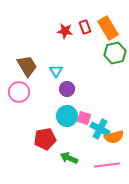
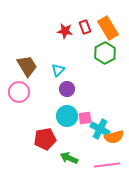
green hexagon: moved 10 px left; rotated 15 degrees counterclockwise
cyan triangle: moved 2 px right, 1 px up; rotated 16 degrees clockwise
pink square: moved 1 px right; rotated 24 degrees counterclockwise
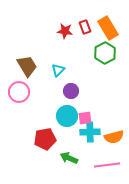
purple circle: moved 4 px right, 2 px down
cyan cross: moved 10 px left, 3 px down; rotated 30 degrees counterclockwise
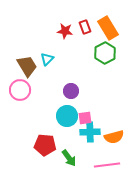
cyan triangle: moved 11 px left, 11 px up
pink circle: moved 1 px right, 2 px up
red pentagon: moved 6 px down; rotated 15 degrees clockwise
green arrow: rotated 150 degrees counterclockwise
